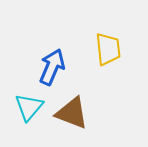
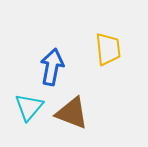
blue arrow: rotated 12 degrees counterclockwise
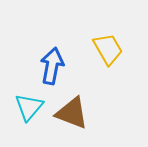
yellow trapezoid: rotated 24 degrees counterclockwise
blue arrow: moved 1 px up
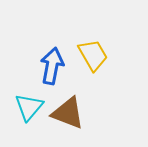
yellow trapezoid: moved 15 px left, 6 px down
brown triangle: moved 4 px left
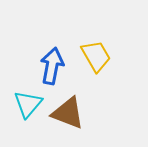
yellow trapezoid: moved 3 px right, 1 px down
cyan triangle: moved 1 px left, 3 px up
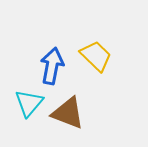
yellow trapezoid: rotated 16 degrees counterclockwise
cyan triangle: moved 1 px right, 1 px up
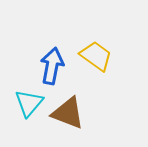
yellow trapezoid: rotated 8 degrees counterclockwise
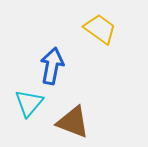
yellow trapezoid: moved 4 px right, 27 px up
brown triangle: moved 5 px right, 9 px down
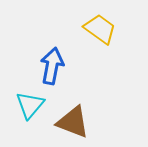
cyan triangle: moved 1 px right, 2 px down
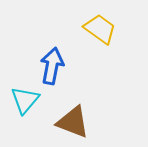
cyan triangle: moved 5 px left, 5 px up
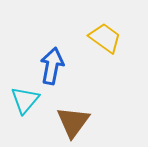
yellow trapezoid: moved 5 px right, 9 px down
brown triangle: rotated 45 degrees clockwise
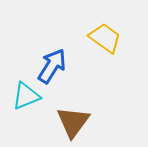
blue arrow: rotated 21 degrees clockwise
cyan triangle: moved 1 px right, 4 px up; rotated 28 degrees clockwise
